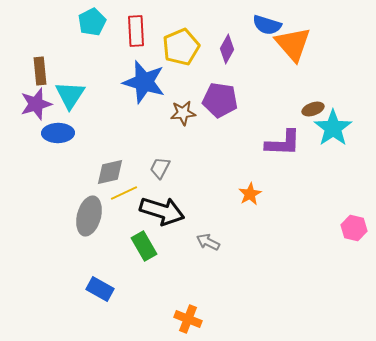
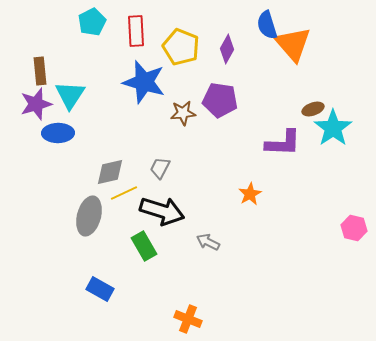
blue semicircle: rotated 56 degrees clockwise
yellow pentagon: rotated 27 degrees counterclockwise
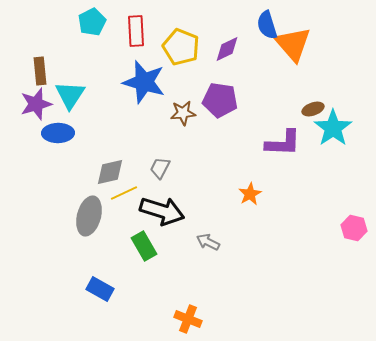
purple diamond: rotated 36 degrees clockwise
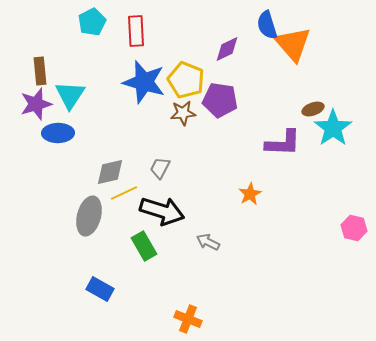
yellow pentagon: moved 5 px right, 33 px down
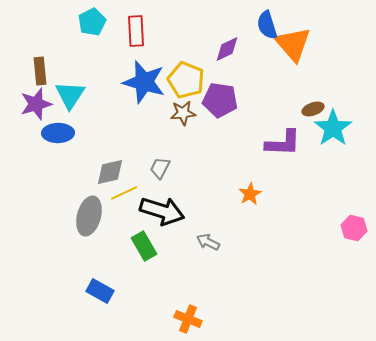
blue rectangle: moved 2 px down
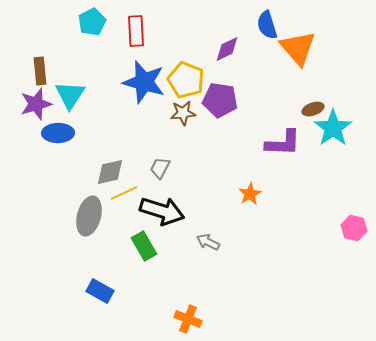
orange triangle: moved 5 px right, 4 px down
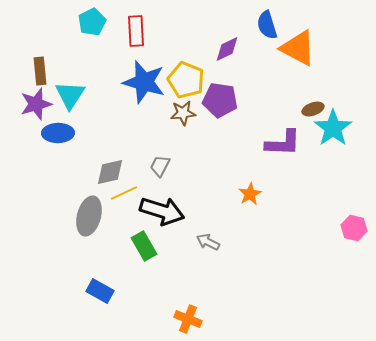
orange triangle: rotated 21 degrees counterclockwise
gray trapezoid: moved 2 px up
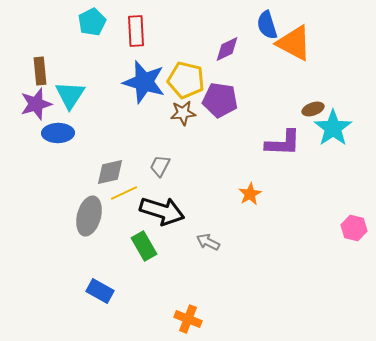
orange triangle: moved 4 px left, 5 px up
yellow pentagon: rotated 9 degrees counterclockwise
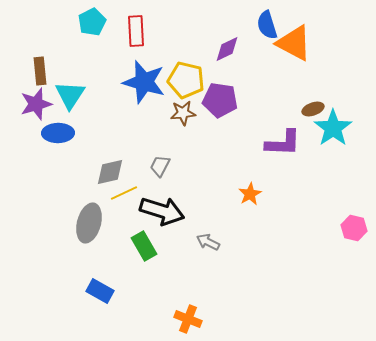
gray ellipse: moved 7 px down
